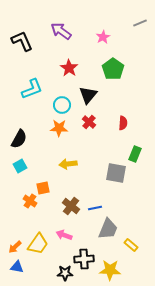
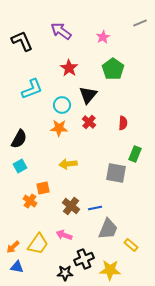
orange arrow: moved 2 px left
black cross: rotated 18 degrees counterclockwise
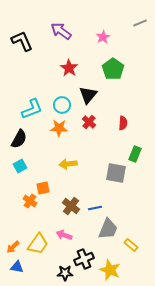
cyan L-shape: moved 20 px down
yellow star: rotated 20 degrees clockwise
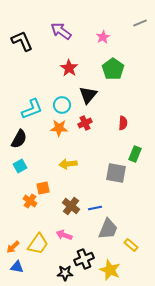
red cross: moved 4 px left, 1 px down; rotated 24 degrees clockwise
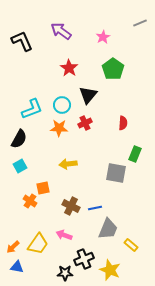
brown cross: rotated 12 degrees counterclockwise
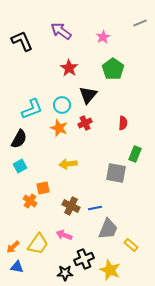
orange star: rotated 18 degrees clockwise
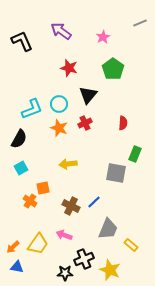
red star: rotated 18 degrees counterclockwise
cyan circle: moved 3 px left, 1 px up
cyan square: moved 1 px right, 2 px down
blue line: moved 1 px left, 6 px up; rotated 32 degrees counterclockwise
